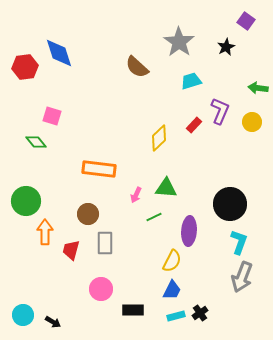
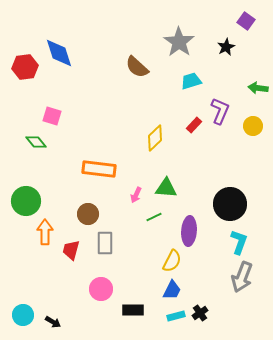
yellow circle: moved 1 px right, 4 px down
yellow diamond: moved 4 px left
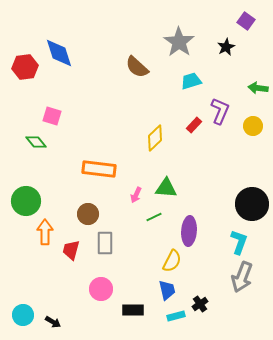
black circle: moved 22 px right
blue trapezoid: moved 5 px left; rotated 40 degrees counterclockwise
black cross: moved 9 px up
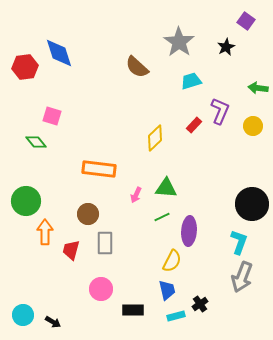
green line: moved 8 px right
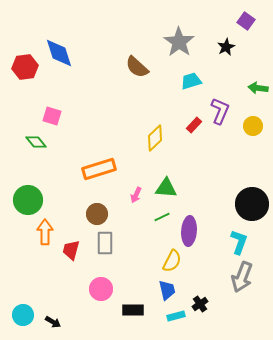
orange rectangle: rotated 24 degrees counterclockwise
green circle: moved 2 px right, 1 px up
brown circle: moved 9 px right
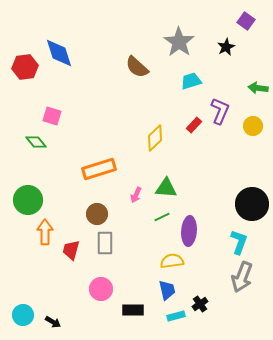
yellow semicircle: rotated 125 degrees counterclockwise
